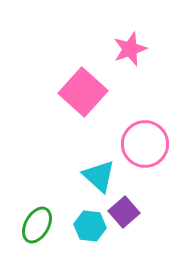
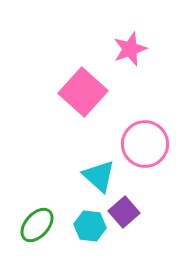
green ellipse: rotated 12 degrees clockwise
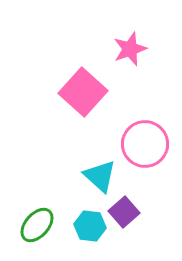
cyan triangle: moved 1 px right
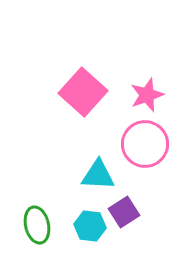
pink star: moved 17 px right, 46 px down
cyan triangle: moved 2 px left, 1 px up; rotated 39 degrees counterclockwise
purple square: rotated 8 degrees clockwise
green ellipse: rotated 54 degrees counterclockwise
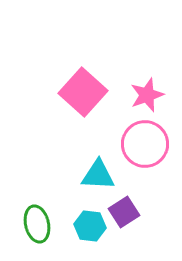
green ellipse: moved 1 px up
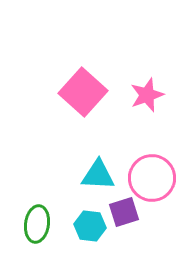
pink circle: moved 7 px right, 34 px down
purple square: rotated 16 degrees clockwise
green ellipse: rotated 21 degrees clockwise
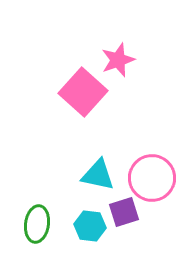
pink star: moved 29 px left, 35 px up
cyan triangle: rotated 9 degrees clockwise
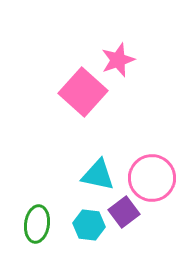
purple square: rotated 20 degrees counterclockwise
cyan hexagon: moved 1 px left, 1 px up
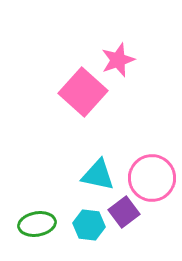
green ellipse: rotated 72 degrees clockwise
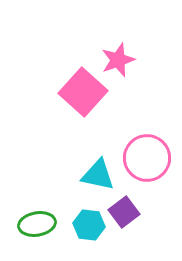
pink circle: moved 5 px left, 20 px up
